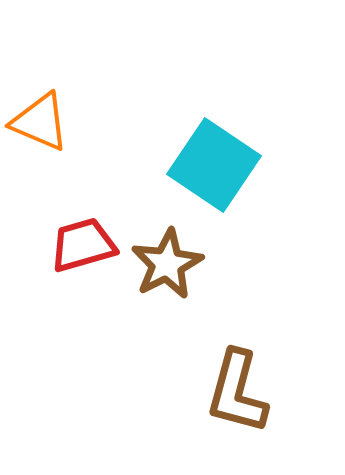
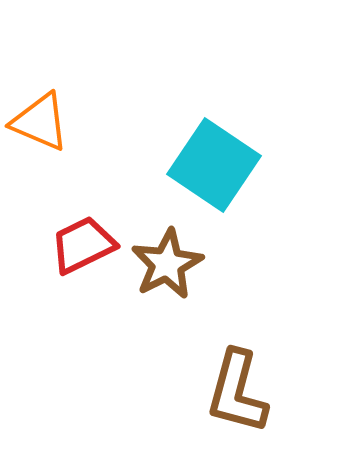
red trapezoid: rotated 10 degrees counterclockwise
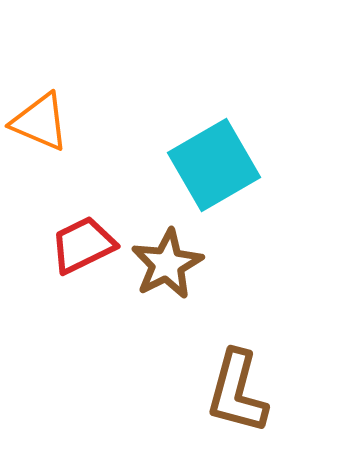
cyan square: rotated 26 degrees clockwise
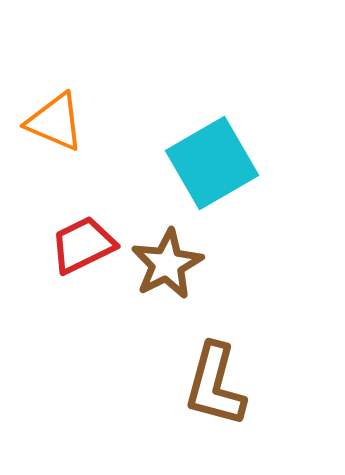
orange triangle: moved 15 px right
cyan square: moved 2 px left, 2 px up
brown L-shape: moved 22 px left, 7 px up
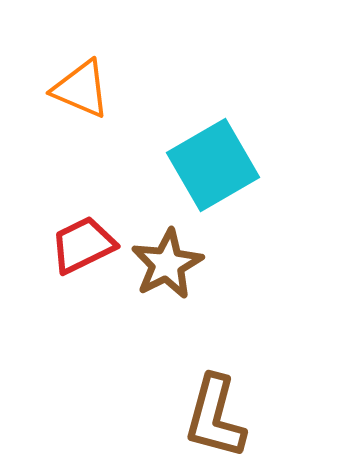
orange triangle: moved 26 px right, 33 px up
cyan square: moved 1 px right, 2 px down
brown L-shape: moved 32 px down
